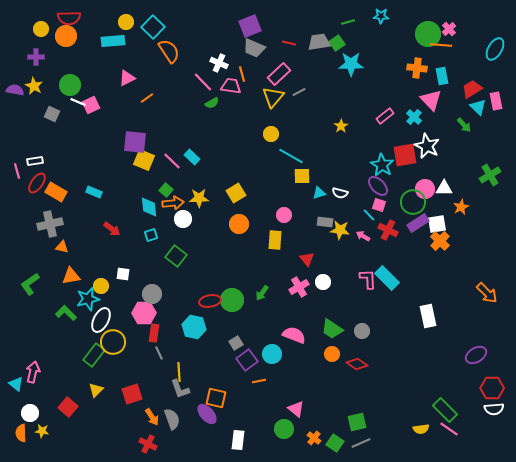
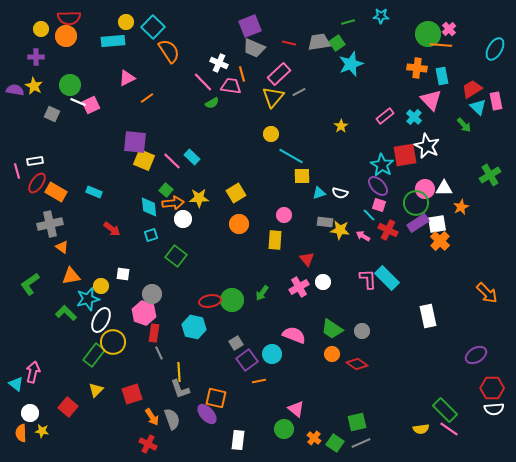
cyan star at (351, 64): rotated 20 degrees counterclockwise
green circle at (413, 202): moved 3 px right, 1 px down
orange triangle at (62, 247): rotated 24 degrees clockwise
pink hexagon at (144, 313): rotated 20 degrees clockwise
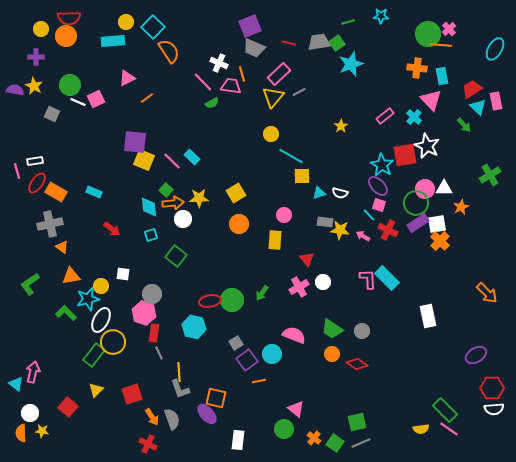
pink square at (91, 105): moved 5 px right, 6 px up
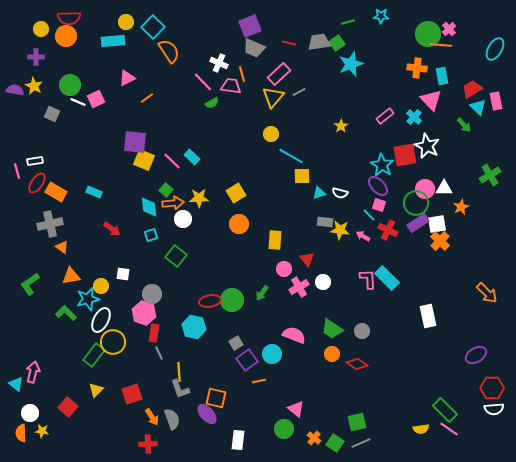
pink circle at (284, 215): moved 54 px down
red cross at (148, 444): rotated 30 degrees counterclockwise
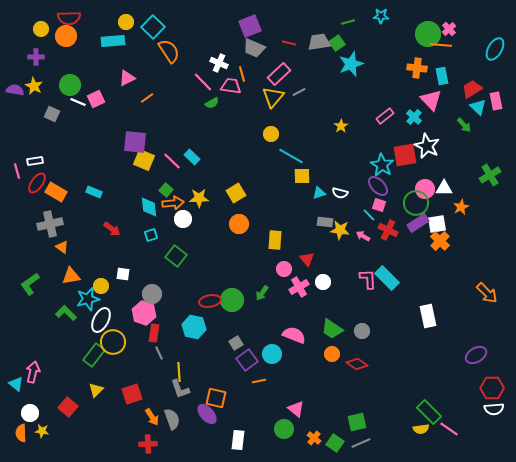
green rectangle at (445, 410): moved 16 px left, 2 px down
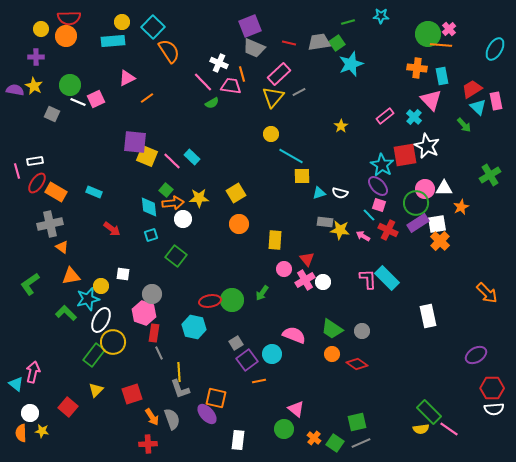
yellow circle at (126, 22): moved 4 px left
yellow square at (144, 160): moved 3 px right, 4 px up
pink cross at (299, 287): moved 6 px right, 7 px up
